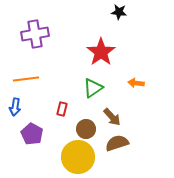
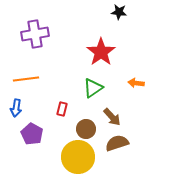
blue arrow: moved 1 px right, 1 px down
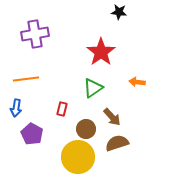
orange arrow: moved 1 px right, 1 px up
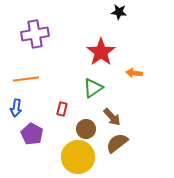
orange arrow: moved 3 px left, 9 px up
brown semicircle: rotated 20 degrees counterclockwise
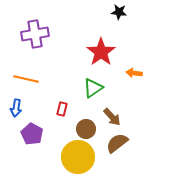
orange line: rotated 20 degrees clockwise
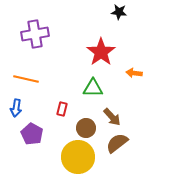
green triangle: rotated 35 degrees clockwise
brown circle: moved 1 px up
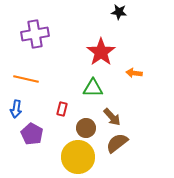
blue arrow: moved 1 px down
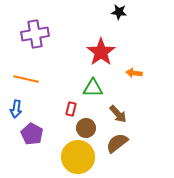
red rectangle: moved 9 px right
brown arrow: moved 6 px right, 3 px up
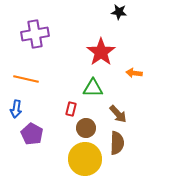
brown semicircle: rotated 130 degrees clockwise
yellow circle: moved 7 px right, 2 px down
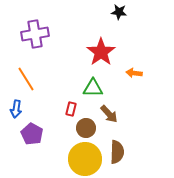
orange line: rotated 45 degrees clockwise
brown arrow: moved 9 px left
brown semicircle: moved 9 px down
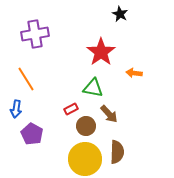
black star: moved 1 px right, 2 px down; rotated 21 degrees clockwise
green triangle: rotated 10 degrees clockwise
red rectangle: rotated 48 degrees clockwise
brown circle: moved 2 px up
